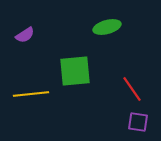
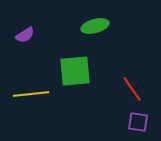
green ellipse: moved 12 px left, 1 px up
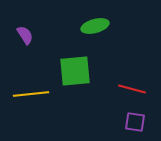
purple semicircle: rotated 90 degrees counterclockwise
red line: rotated 40 degrees counterclockwise
purple square: moved 3 px left
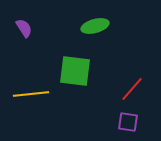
purple semicircle: moved 1 px left, 7 px up
green square: rotated 12 degrees clockwise
red line: rotated 64 degrees counterclockwise
purple square: moved 7 px left
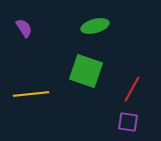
green square: moved 11 px right; rotated 12 degrees clockwise
red line: rotated 12 degrees counterclockwise
